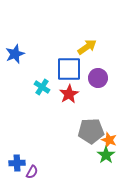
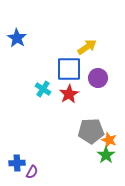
blue star: moved 2 px right, 16 px up; rotated 18 degrees counterclockwise
cyan cross: moved 1 px right, 2 px down
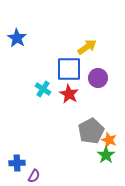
red star: rotated 12 degrees counterclockwise
gray pentagon: rotated 25 degrees counterclockwise
purple semicircle: moved 2 px right, 4 px down
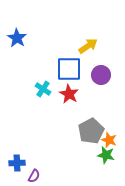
yellow arrow: moved 1 px right, 1 px up
purple circle: moved 3 px right, 3 px up
green star: rotated 24 degrees counterclockwise
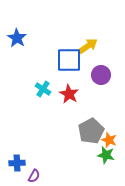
blue square: moved 9 px up
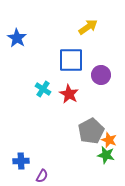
yellow arrow: moved 19 px up
blue square: moved 2 px right
blue cross: moved 4 px right, 2 px up
purple semicircle: moved 8 px right
